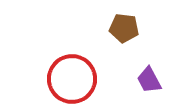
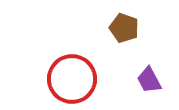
brown pentagon: rotated 12 degrees clockwise
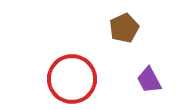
brown pentagon: rotated 28 degrees clockwise
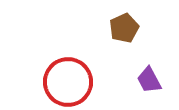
red circle: moved 4 px left, 3 px down
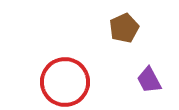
red circle: moved 3 px left
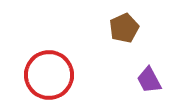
red circle: moved 16 px left, 7 px up
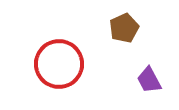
red circle: moved 10 px right, 11 px up
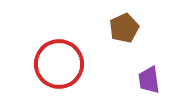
purple trapezoid: rotated 20 degrees clockwise
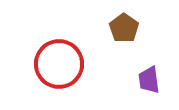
brown pentagon: rotated 12 degrees counterclockwise
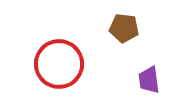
brown pentagon: rotated 28 degrees counterclockwise
